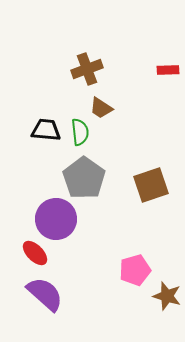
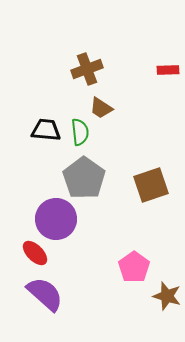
pink pentagon: moved 1 px left, 3 px up; rotated 20 degrees counterclockwise
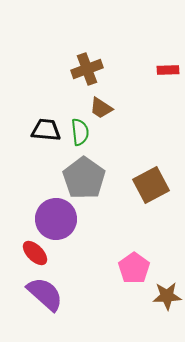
brown square: rotated 9 degrees counterclockwise
pink pentagon: moved 1 px down
brown star: rotated 20 degrees counterclockwise
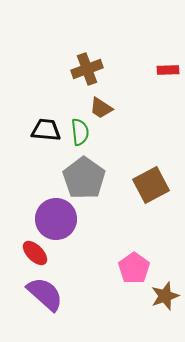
brown star: moved 2 px left; rotated 16 degrees counterclockwise
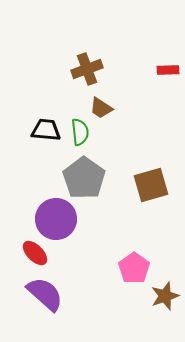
brown square: rotated 12 degrees clockwise
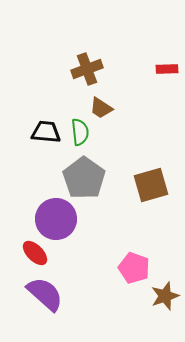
red rectangle: moved 1 px left, 1 px up
black trapezoid: moved 2 px down
pink pentagon: rotated 16 degrees counterclockwise
